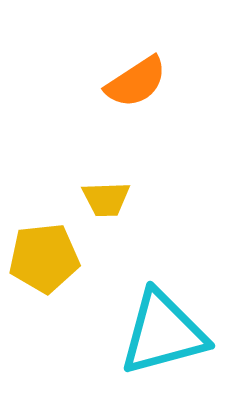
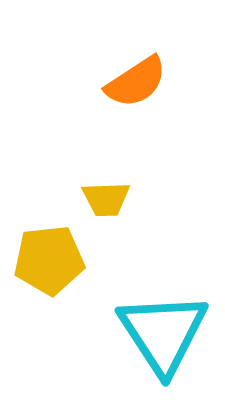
yellow pentagon: moved 5 px right, 2 px down
cyan triangle: rotated 48 degrees counterclockwise
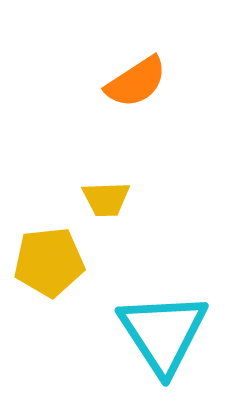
yellow pentagon: moved 2 px down
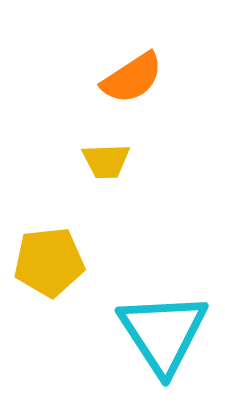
orange semicircle: moved 4 px left, 4 px up
yellow trapezoid: moved 38 px up
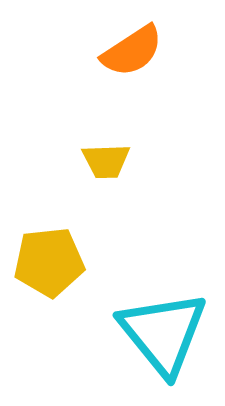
orange semicircle: moved 27 px up
cyan triangle: rotated 6 degrees counterclockwise
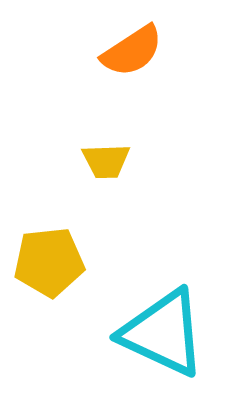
cyan triangle: rotated 26 degrees counterclockwise
